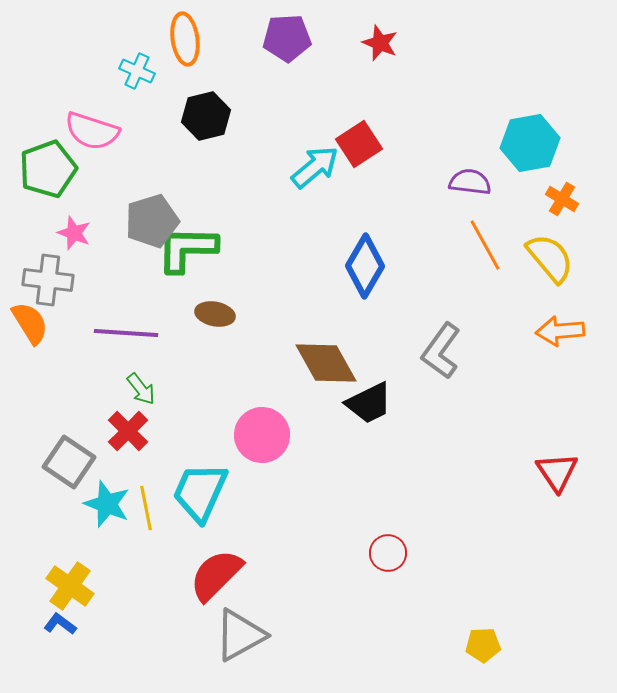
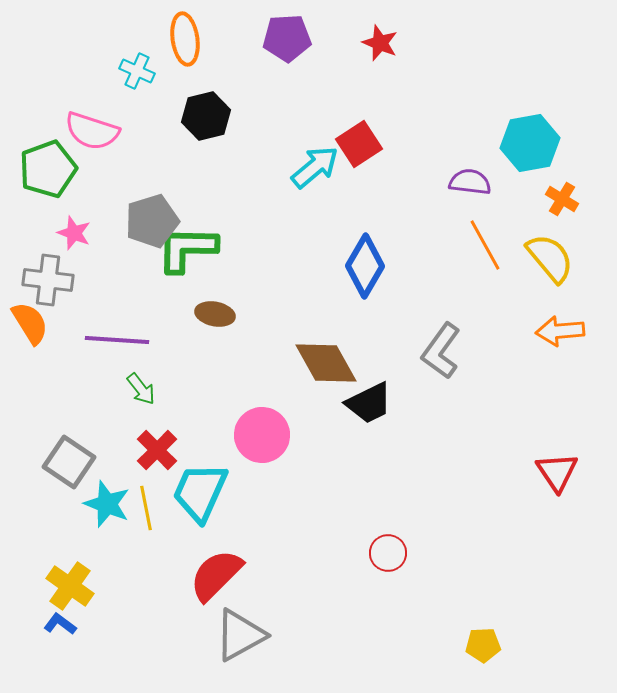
purple line: moved 9 px left, 7 px down
red cross: moved 29 px right, 19 px down
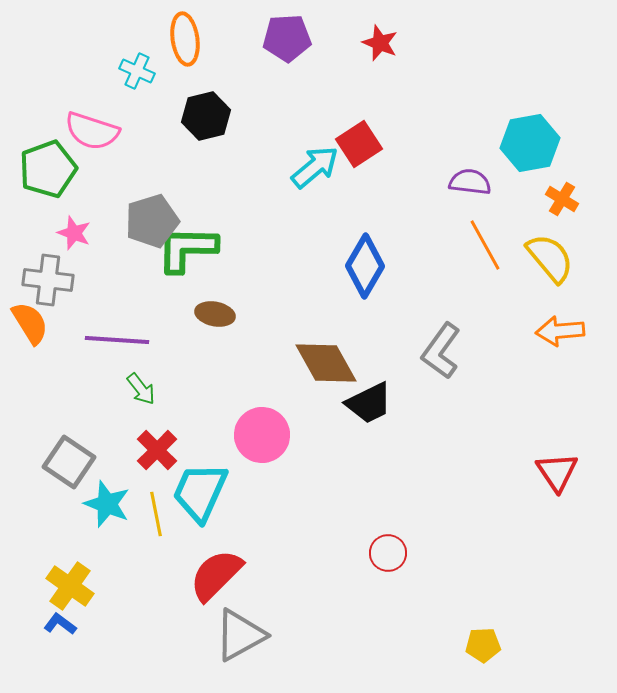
yellow line: moved 10 px right, 6 px down
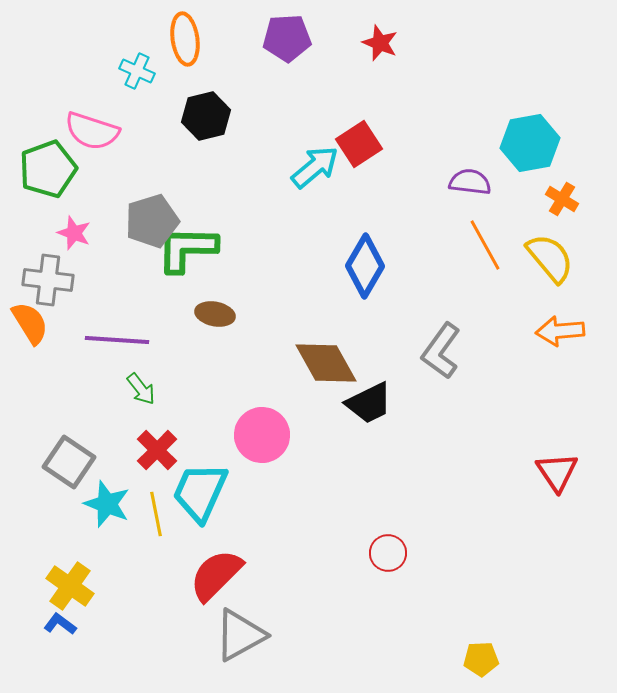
yellow pentagon: moved 2 px left, 14 px down
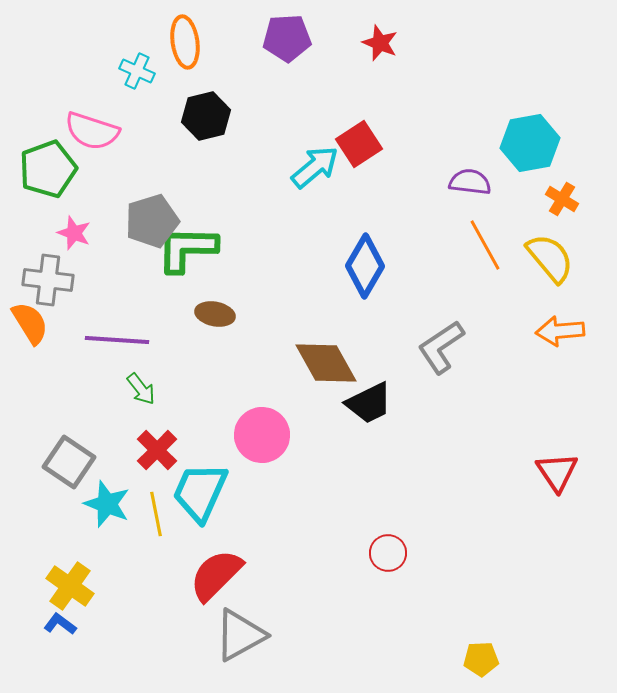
orange ellipse: moved 3 px down
gray L-shape: moved 4 px up; rotated 20 degrees clockwise
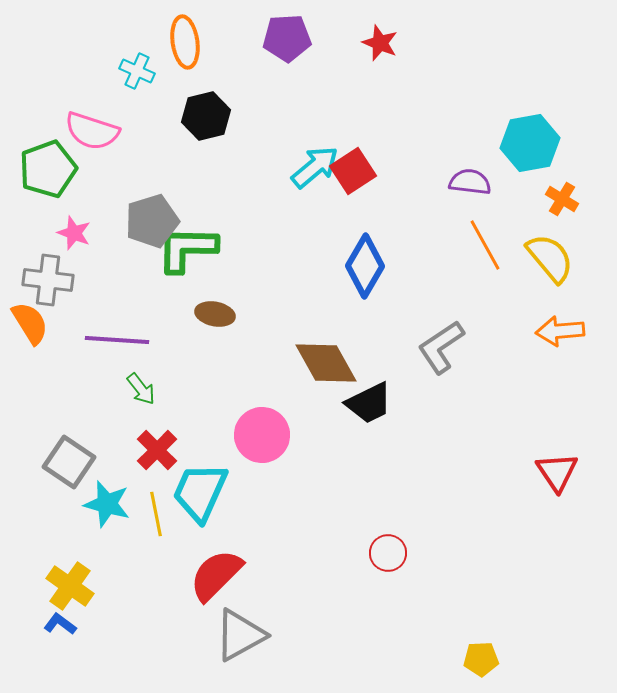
red square: moved 6 px left, 27 px down
cyan star: rotated 6 degrees counterclockwise
